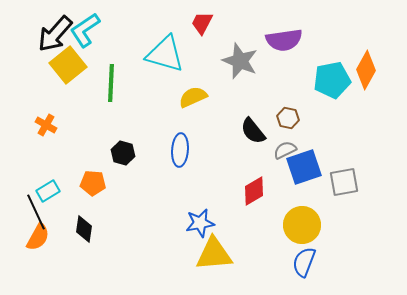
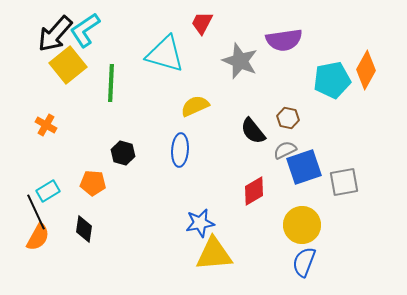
yellow semicircle: moved 2 px right, 9 px down
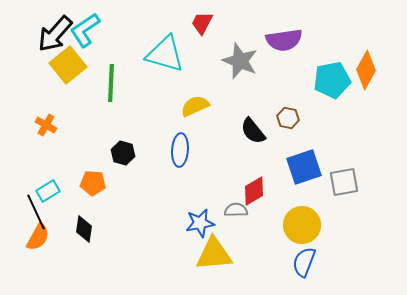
gray semicircle: moved 49 px left, 60 px down; rotated 25 degrees clockwise
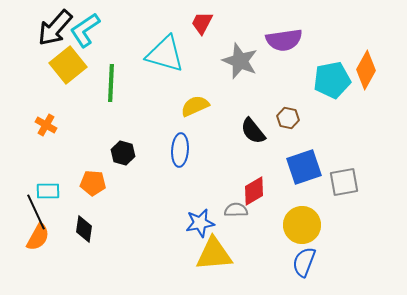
black arrow: moved 6 px up
cyan rectangle: rotated 30 degrees clockwise
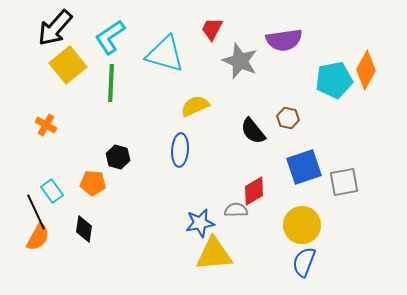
red trapezoid: moved 10 px right, 6 px down
cyan L-shape: moved 25 px right, 7 px down
cyan pentagon: moved 2 px right
black hexagon: moved 5 px left, 4 px down
cyan rectangle: moved 4 px right; rotated 55 degrees clockwise
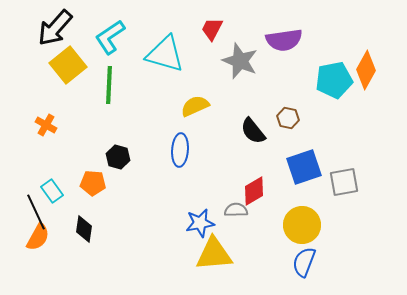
green line: moved 2 px left, 2 px down
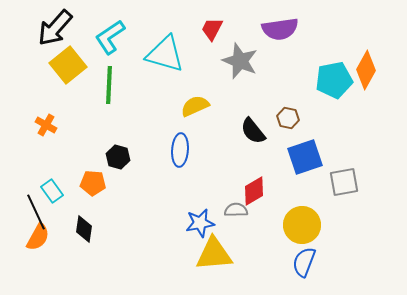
purple semicircle: moved 4 px left, 11 px up
blue square: moved 1 px right, 10 px up
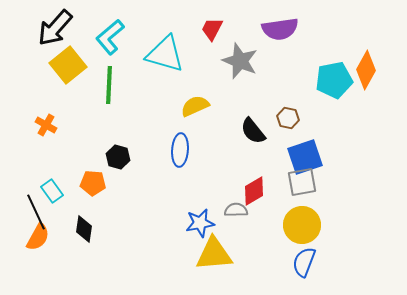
cyan L-shape: rotated 6 degrees counterclockwise
gray square: moved 42 px left
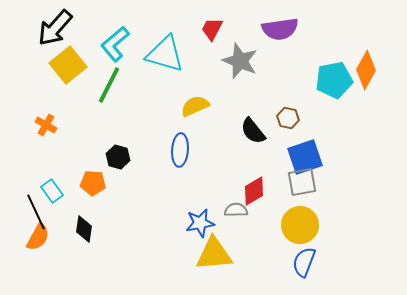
cyan L-shape: moved 5 px right, 7 px down
green line: rotated 24 degrees clockwise
yellow circle: moved 2 px left
